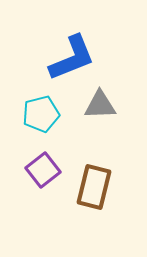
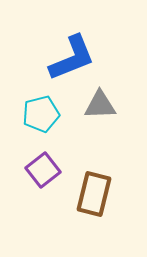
brown rectangle: moved 7 px down
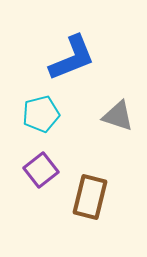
gray triangle: moved 18 px right, 11 px down; rotated 20 degrees clockwise
purple square: moved 2 px left
brown rectangle: moved 4 px left, 3 px down
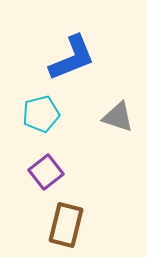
gray triangle: moved 1 px down
purple square: moved 5 px right, 2 px down
brown rectangle: moved 24 px left, 28 px down
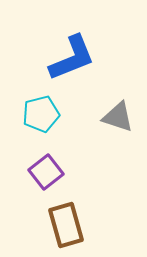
brown rectangle: rotated 30 degrees counterclockwise
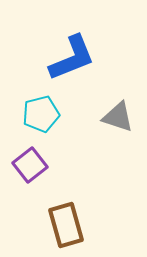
purple square: moved 16 px left, 7 px up
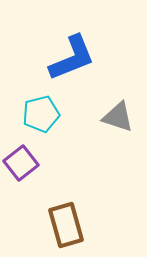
purple square: moved 9 px left, 2 px up
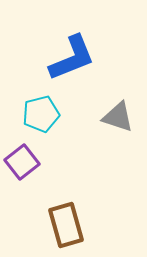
purple square: moved 1 px right, 1 px up
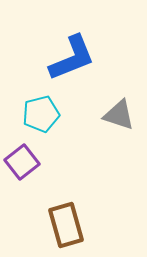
gray triangle: moved 1 px right, 2 px up
